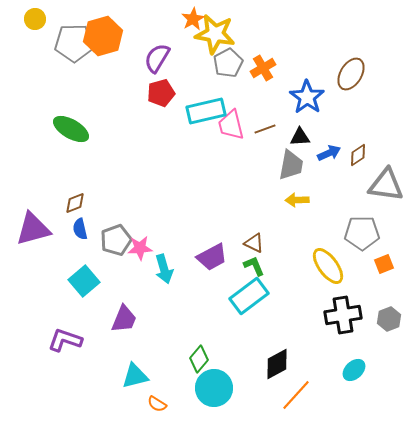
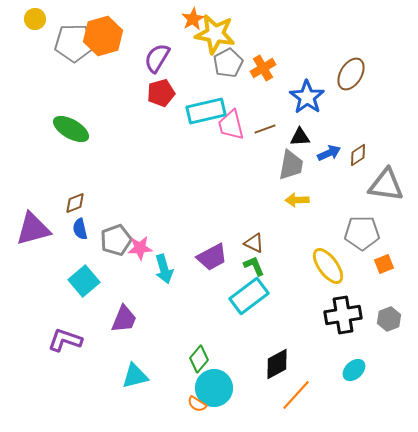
orange semicircle at (157, 404): moved 40 px right
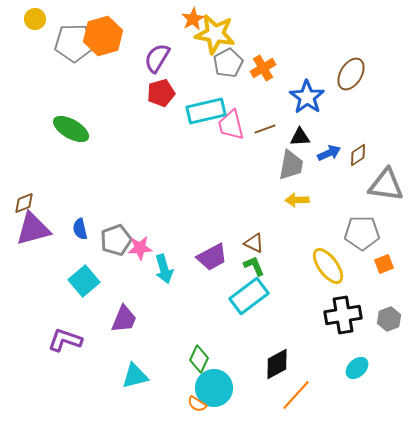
brown diamond at (75, 203): moved 51 px left
green diamond at (199, 359): rotated 16 degrees counterclockwise
cyan ellipse at (354, 370): moved 3 px right, 2 px up
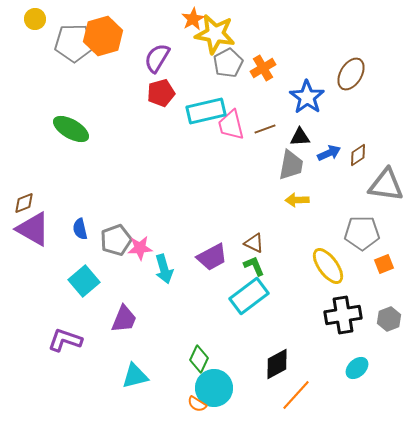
purple triangle at (33, 229): rotated 45 degrees clockwise
